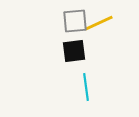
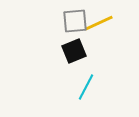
black square: rotated 15 degrees counterclockwise
cyan line: rotated 36 degrees clockwise
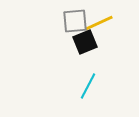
black square: moved 11 px right, 9 px up
cyan line: moved 2 px right, 1 px up
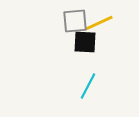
black square: rotated 25 degrees clockwise
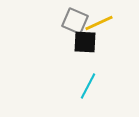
gray square: rotated 28 degrees clockwise
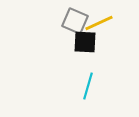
cyan line: rotated 12 degrees counterclockwise
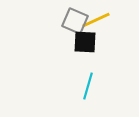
yellow line: moved 3 px left, 3 px up
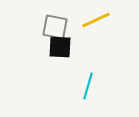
gray square: moved 20 px left, 6 px down; rotated 12 degrees counterclockwise
black square: moved 25 px left, 5 px down
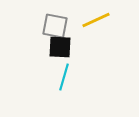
gray square: moved 1 px up
cyan line: moved 24 px left, 9 px up
